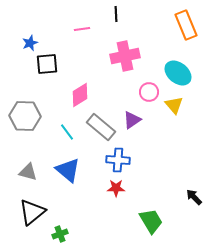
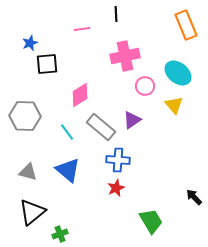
pink circle: moved 4 px left, 6 px up
red star: rotated 24 degrees counterclockwise
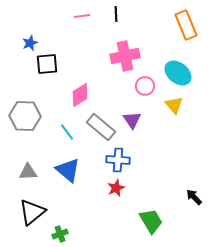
pink line: moved 13 px up
purple triangle: rotated 30 degrees counterclockwise
gray triangle: rotated 18 degrees counterclockwise
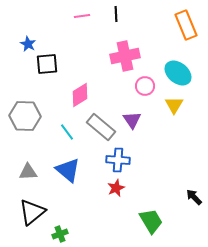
blue star: moved 2 px left, 1 px down; rotated 21 degrees counterclockwise
yellow triangle: rotated 12 degrees clockwise
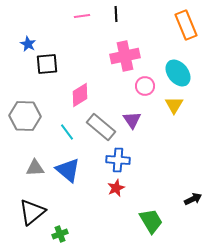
cyan ellipse: rotated 12 degrees clockwise
gray triangle: moved 7 px right, 4 px up
black arrow: moved 1 px left, 2 px down; rotated 108 degrees clockwise
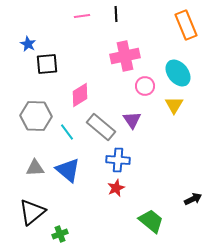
gray hexagon: moved 11 px right
green trapezoid: rotated 20 degrees counterclockwise
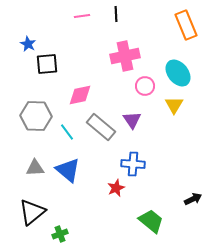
pink diamond: rotated 20 degrees clockwise
blue cross: moved 15 px right, 4 px down
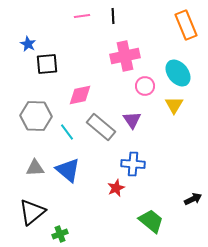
black line: moved 3 px left, 2 px down
